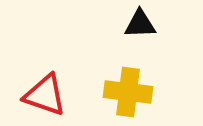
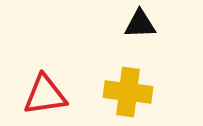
red triangle: rotated 27 degrees counterclockwise
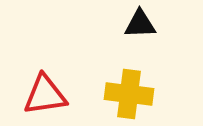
yellow cross: moved 1 px right, 2 px down
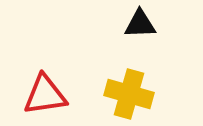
yellow cross: rotated 9 degrees clockwise
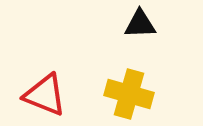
red triangle: rotated 30 degrees clockwise
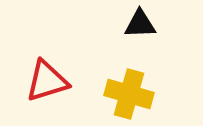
red triangle: moved 2 px right, 14 px up; rotated 39 degrees counterclockwise
